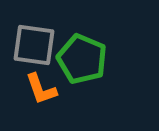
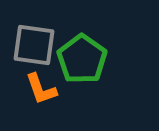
green pentagon: rotated 12 degrees clockwise
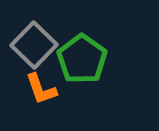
gray square: rotated 36 degrees clockwise
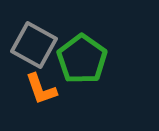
gray square: rotated 15 degrees counterclockwise
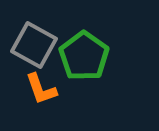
green pentagon: moved 2 px right, 3 px up
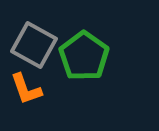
orange L-shape: moved 15 px left
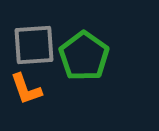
gray square: rotated 33 degrees counterclockwise
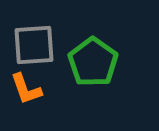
green pentagon: moved 9 px right, 6 px down
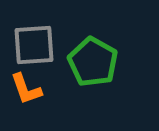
green pentagon: rotated 6 degrees counterclockwise
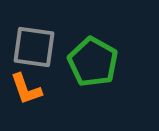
gray square: moved 2 px down; rotated 12 degrees clockwise
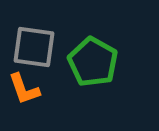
orange L-shape: moved 2 px left
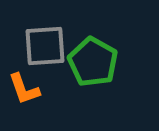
gray square: moved 11 px right, 1 px up; rotated 12 degrees counterclockwise
